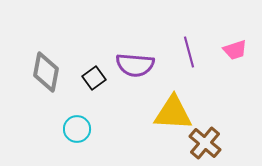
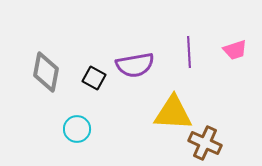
purple line: rotated 12 degrees clockwise
purple semicircle: rotated 15 degrees counterclockwise
black square: rotated 25 degrees counterclockwise
brown cross: rotated 16 degrees counterclockwise
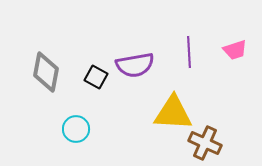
black square: moved 2 px right, 1 px up
cyan circle: moved 1 px left
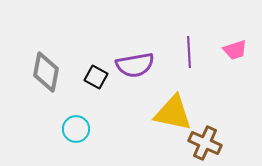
yellow triangle: rotated 9 degrees clockwise
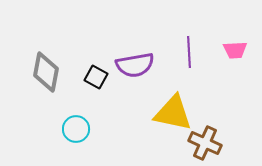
pink trapezoid: rotated 15 degrees clockwise
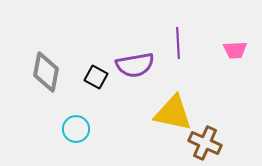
purple line: moved 11 px left, 9 px up
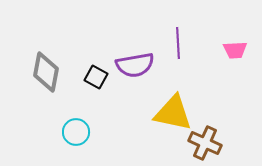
cyan circle: moved 3 px down
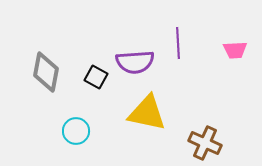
purple semicircle: moved 3 px up; rotated 6 degrees clockwise
yellow triangle: moved 26 px left
cyan circle: moved 1 px up
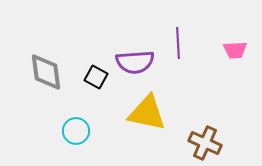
gray diamond: rotated 18 degrees counterclockwise
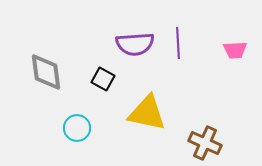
purple semicircle: moved 18 px up
black square: moved 7 px right, 2 px down
cyan circle: moved 1 px right, 3 px up
